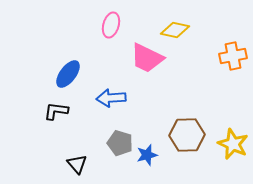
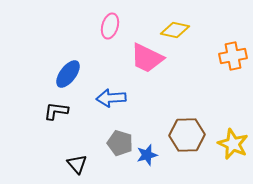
pink ellipse: moved 1 px left, 1 px down
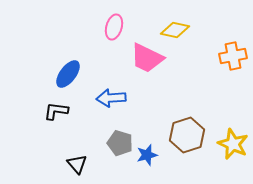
pink ellipse: moved 4 px right, 1 px down
brown hexagon: rotated 16 degrees counterclockwise
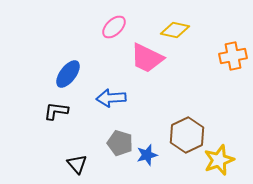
pink ellipse: rotated 30 degrees clockwise
brown hexagon: rotated 8 degrees counterclockwise
yellow star: moved 14 px left, 16 px down; rotated 28 degrees clockwise
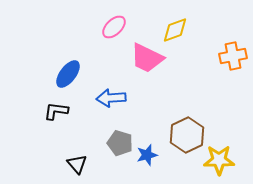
yellow diamond: rotated 32 degrees counterclockwise
yellow star: rotated 20 degrees clockwise
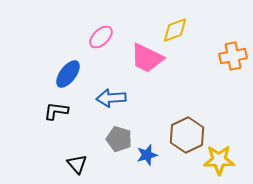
pink ellipse: moved 13 px left, 10 px down
gray pentagon: moved 1 px left, 4 px up
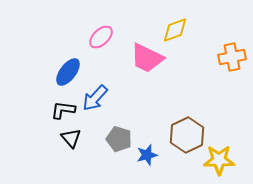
orange cross: moved 1 px left, 1 px down
blue ellipse: moved 2 px up
blue arrow: moved 16 px left; rotated 44 degrees counterclockwise
black L-shape: moved 7 px right, 1 px up
black triangle: moved 6 px left, 26 px up
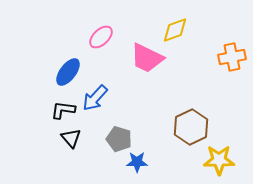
brown hexagon: moved 4 px right, 8 px up
blue star: moved 10 px left, 7 px down; rotated 15 degrees clockwise
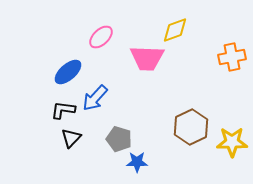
pink trapezoid: rotated 24 degrees counterclockwise
blue ellipse: rotated 12 degrees clockwise
black triangle: rotated 25 degrees clockwise
yellow star: moved 13 px right, 18 px up
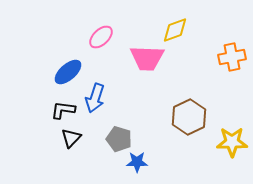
blue arrow: rotated 24 degrees counterclockwise
brown hexagon: moved 2 px left, 10 px up
